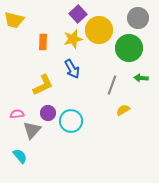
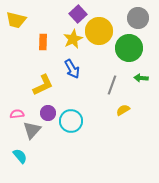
yellow trapezoid: moved 2 px right
yellow circle: moved 1 px down
yellow star: rotated 12 degrees counterclockwise
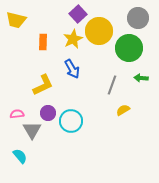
gray triangle: rotated 12 degrees counterclockwise
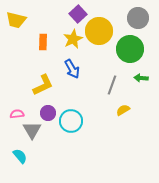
green circle: moved 1 px right, 1 px down
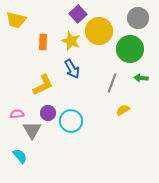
yellow star: moved 2 px left, 2 px down; rotated 24 degrees counterclockwise
gray line: moved 2 px up
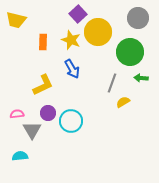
yellow circle: moved 1 px left, 1 px down
yellow star: moved 1 px up
green circle: moved 3 px down
yellow semicircle: moved 8 px up
cyan semicircle: rotated 56 degrees counterclockwise
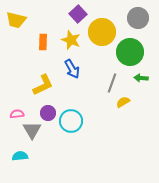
yellow circle: moved 4 px right
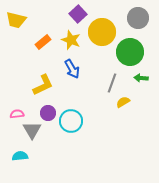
orange rectangle: rotated 49 degrees clockwise
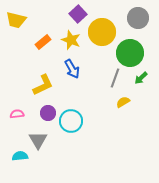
green circle: moved 1 px down
green arrow: rotated 48 degrees counterclockwise
gray line: moved 3 px right, 5 px up
gray triangle: moved 6 px right, 10 px down
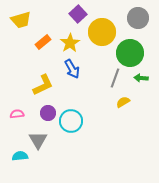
yellow trapezoid: moved 5 px right; rotated 30 degrees counterclockwise
yellow star: moved 1 px left, 3 px down; rotated 18 degrees clockwise
green arrow: rotated 48 degrees clockwise
